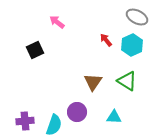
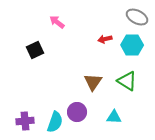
red arrow: moved 1 px left, 1 px up; rotated 64 degrees counterclockwise
cyan hexagon: rotated 25 degrees clockwise
cyan semicircle: moved 1 px right, 3 px up
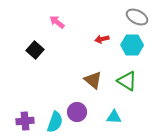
red arrow: moved 3 px left
black square: rotated 24 degrees counterclockwise
brown triangle: moved 2 px up; rotated 24 degrees counterclockwise
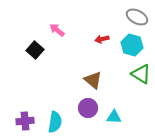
pink arrow: moved 8 px down
cyan hexagon: rotated 15 degrees clockwise
green triangle: moved 14 px right, 7 px up
purple circle: moved 11 px right, 4 px up
cyan semicircle: rotated 10 degrees counterclockwise
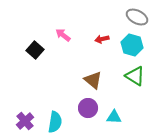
pink arrow: moved 6 px right, 5 px down
green triangle: moved 6 px left, 2 px down
purple cross: rotated 36 degrees counterclockwise
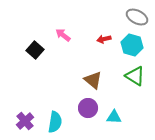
red arrow: moved 2 px right
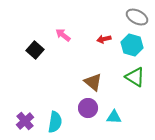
green triangle: moved 1 px down
brown triangle: moved 2 px down
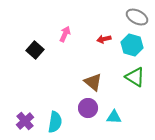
pink arrow: moved 2 px right, 1 px up; rotated 77 degrees clockwise
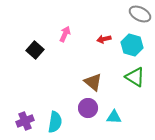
gray ellipse: moved 3 px right, 3 px up
purple cross: rotated 18 degrees clockwise
